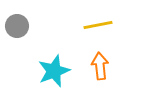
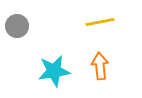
yellow line: moved 2 px right, 3 px up
cyan star: rotated 12 degrees clockwise
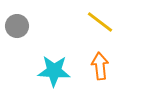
yellow line: rotated 48 degrees clockwise
cyan star: rotated 12 degrees clockwise
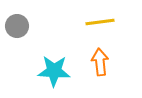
yellow line: rotated 44 degrees counterclockwise
orange arrow: moved 4 px up
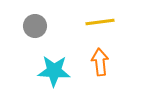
gray circle: moved 18 px right
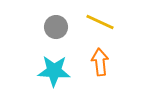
yellow line: rotated 32 degrees clockwise
gray circle: moved 21 px right, 1 px down
